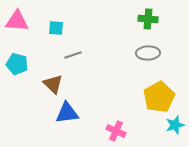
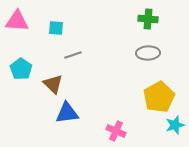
cyan pentagon: moved 4 px right, 5 px down; rotated 20 degrees clockwise
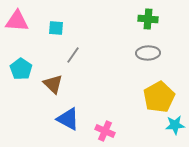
gray line: rotated 36 degrees counterclockwise
blue triangle: moved 1 px right, 6 px down; rotated 35 degrees clockwise
cyan star: rotated 12 degrees clockwise
pink cross: moved 11 px left
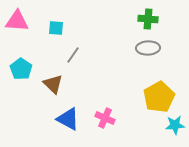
gray ellipse: moved 5 px up
pink cross: moved 13 px up
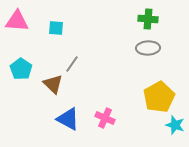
gray line: moved 1 px left, 9 px down
cyan star: rotated 24 degrees clockwise
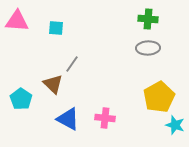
cyan pentagon: moved 30 px down
pink cross: rotated 18 degrees counterclockwise
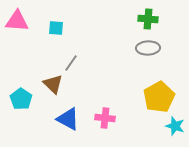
gray line: moved 1 px left, 1 px up
cyan star: moved 1 px down
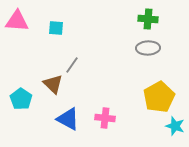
gray line: moved 1 px right, 2 px down
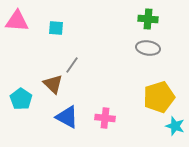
gray ellipse: rotated 10 degrees clockwise
yellow pentagon: rotated 12 degrees clockwise
blue triangle: moved 1 px left, 2 px up
